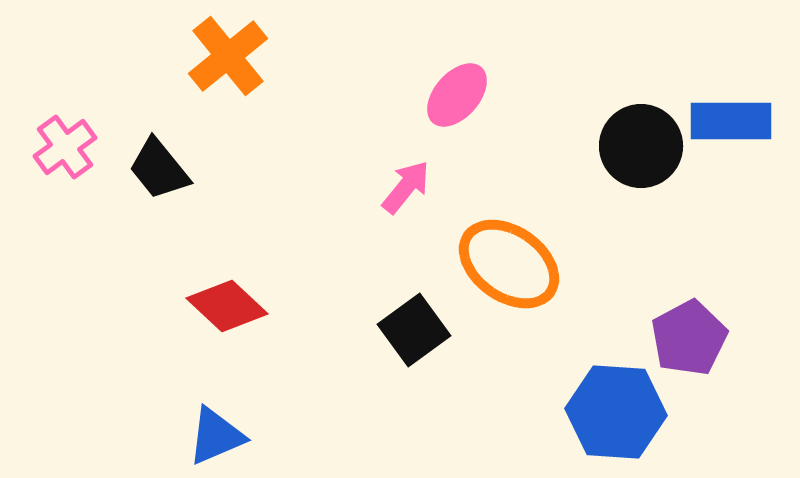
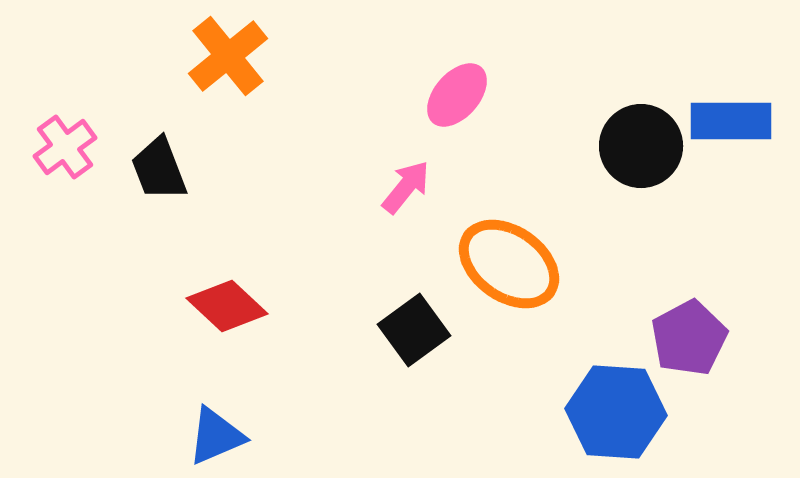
black trapezoid: rotated 18 degrees clockwise
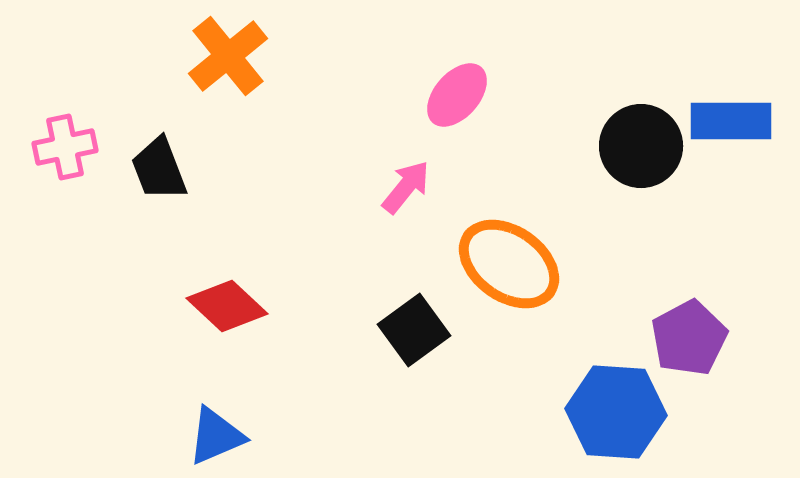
pink cross: rotated 24 degrees clockwise
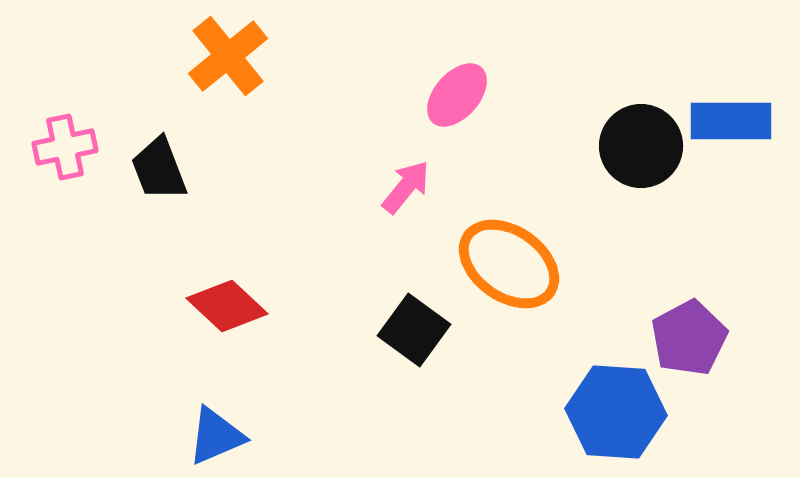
black square: rotated 18 degrees counterclockwise
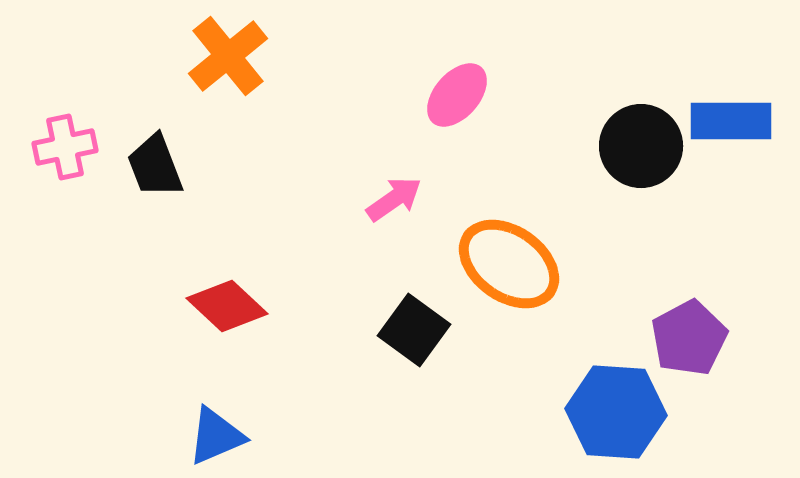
black trapezoid: moved 4 px left, 3 px up
pink arrow: moved 12 px left, 12 px down; rotated 16 degrees clockwise
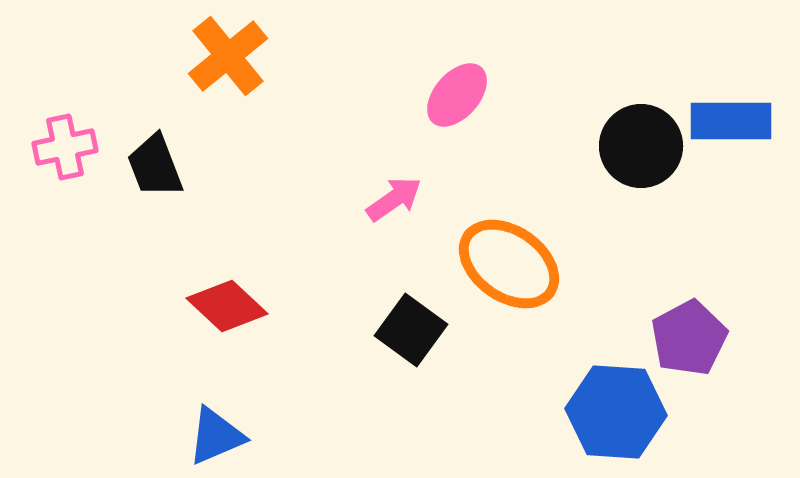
black square: moved 3 px left
